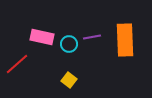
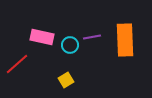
cyan circle: moved 1 px right, 1 px down
yellow square: moved 3 px left; rotated 21 degrees clockwise
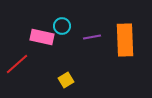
cyan circle: moved 8 px left, 19 px up
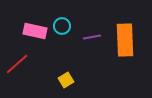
pink rectangle: moved 7 px left, 6 px up
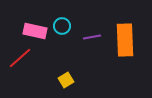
red line: moved 3 px right, 6 px up
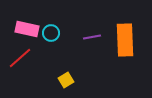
cyan circle: moved 11 px left, 7 px down
pink rectangle: moved 8 px left, 2 px up
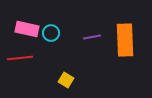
red line: rotated 35 degrees clockwise
yellow square: rotated 28 degrees counterclockwise
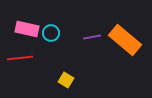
orange rectangle: rotated 48 degrees counterclockwise
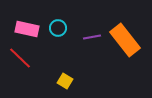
cyan circle: moved 7 px right, 5 px up
orange rectangle: rotated 12 degrees clockwise
red line: rotated 50 degrees clockwise
yellow square: moved 1 px left, 1 px down
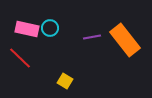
cyan circle: moved 8 px left
